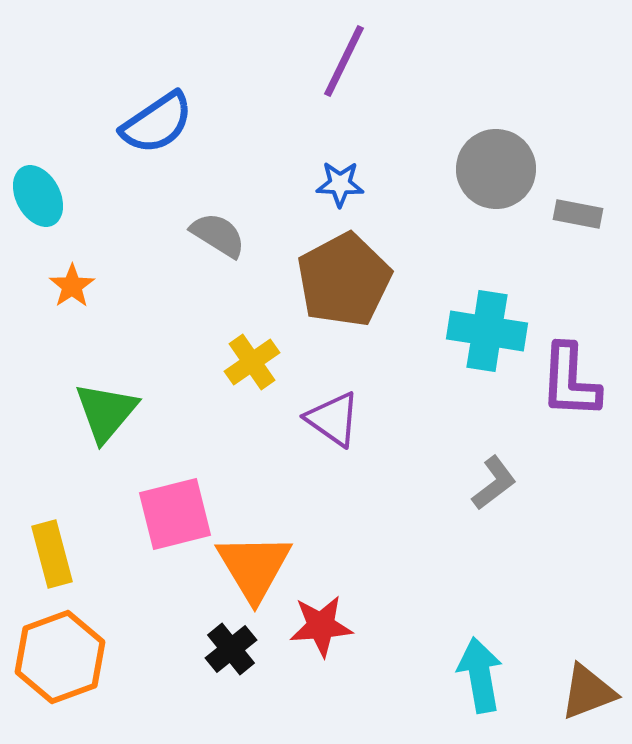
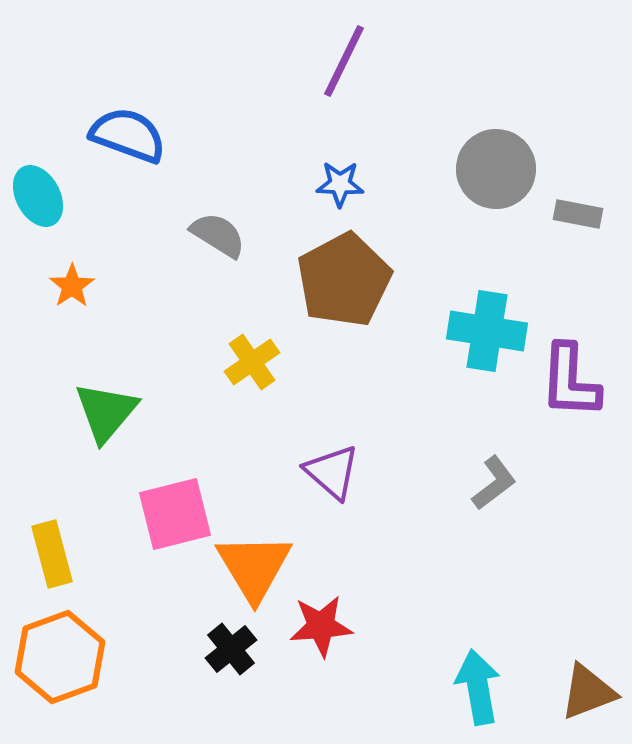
blue semicircle: moved 29 px left, 12 px down; rotated 126 degrees counterclockwise
purple triangle: moved 1 px left, 53 px down; rotated 6 degrees clockwise
cyan arrow: moved 2 px left, 12 px down
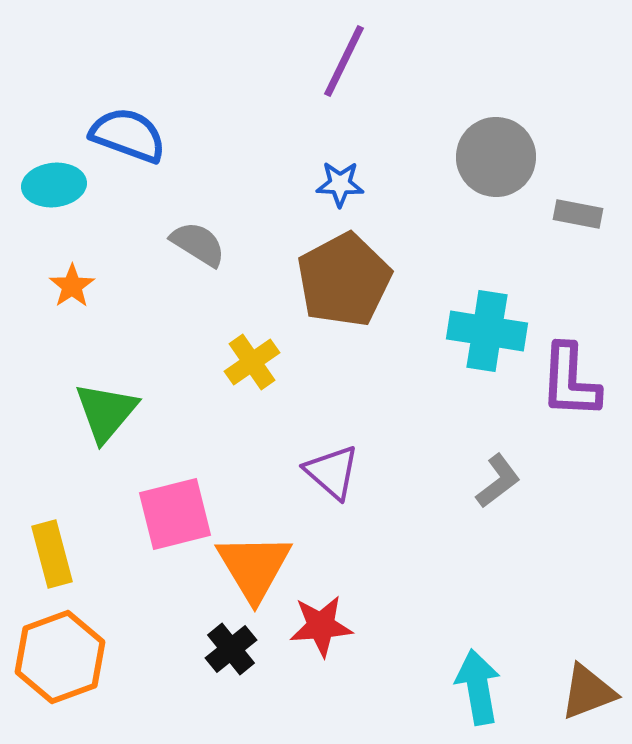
gray circle: moved 12 px up
cyan ellipse: moved 16 px right, 11 px up; rotated 68 degrees counterclockwise
gray semicircle: moved 20 px left, 9 px down
gray L-shape: moved 4 px right, 2 px up
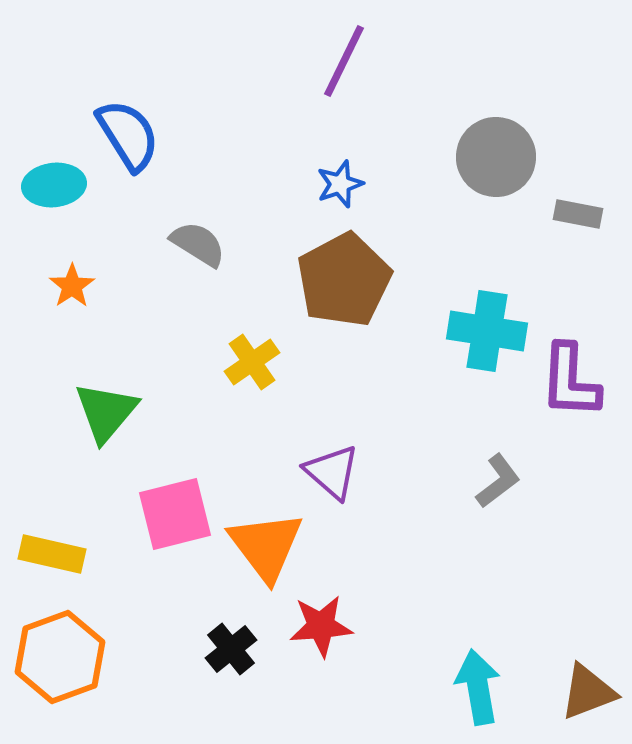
blue semicircle: rotated 38 degrees clockwise
blue star: rotated 21 degrees counterclockwise
yellow rectangle: rotated 62 degrees counterclockwise
orange triangle: moved 12 px right, 21 px up; rotated 6 degrees counterclockwise
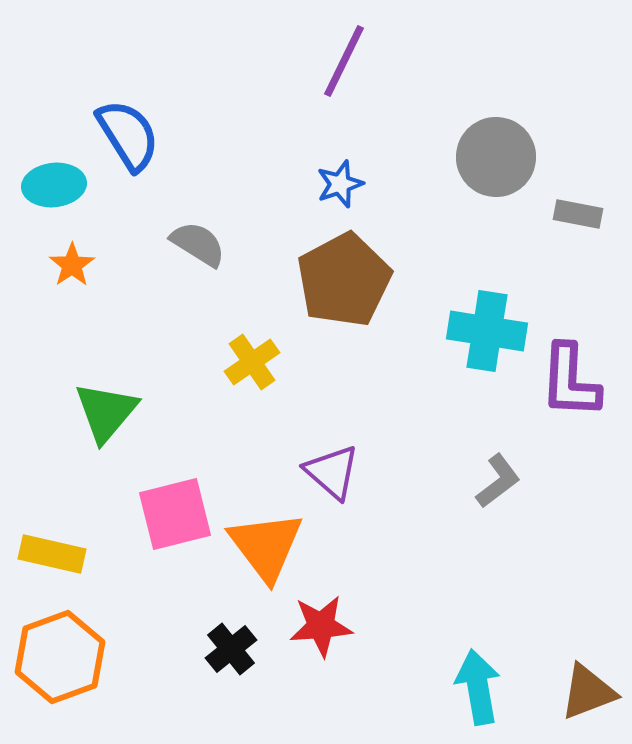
orange star: moved 21 px up
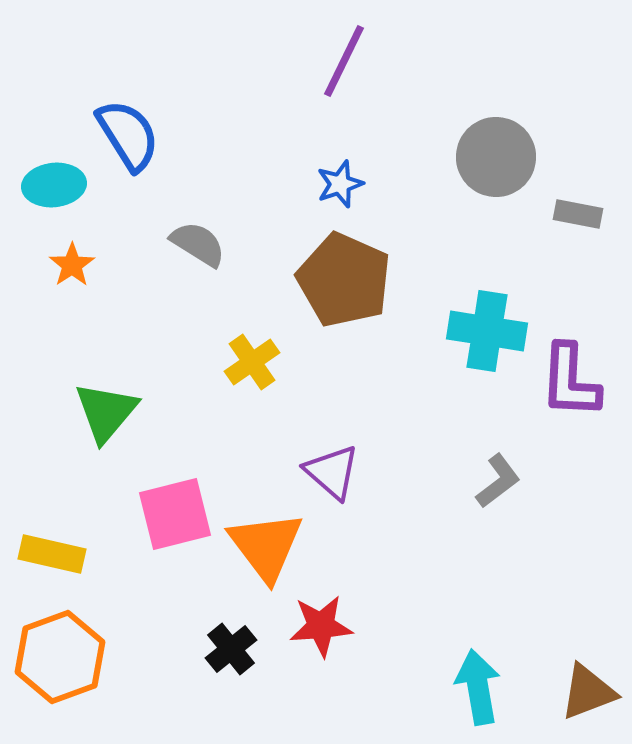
brown pentagon: rotated 20 degrees counterclockwise
